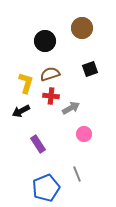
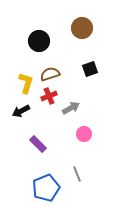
black circle: moved 6 px left
red cross: moved 2 px left; rotated 28 degrees counterclockwise
purple rectangle: rotated 12 degrees counterclockwise
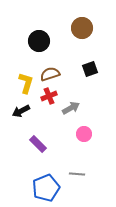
gray line: rotated 63 degrees counterclockwise
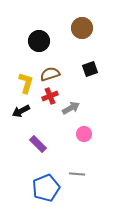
red cross: moved 1 px right
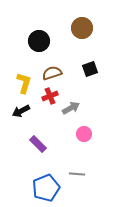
brown semicircle: moved 2 px right, 1 px up
yellow L-shape: moved 2 px left
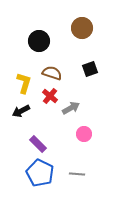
brown semicircle: rotated 36 degrees clockwise
red cross: rotated 28 degrees counterclockwise
blue pentagon: moved 6 px left, 15 px up; rotated 24 degrees counterclockwise
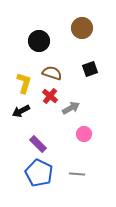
blue pentagon: moved 1 px left
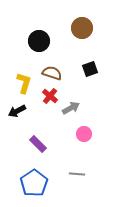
black arrow: moved 4 px left
blue pentagon: moved 5 px left, 10 px down; rotated 12 degrees clockwise
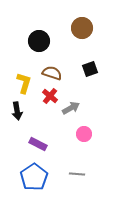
black arrow: rotated 72 degrees counterclockwise
purple rectangle: rotated 18 degrees counterclockwise
blue pentagon: moved 6 px up
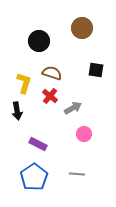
black square: moved 6 px right, 1 px down; rotated 28 degrees clockwise
gray arrow: moved 2 px right
